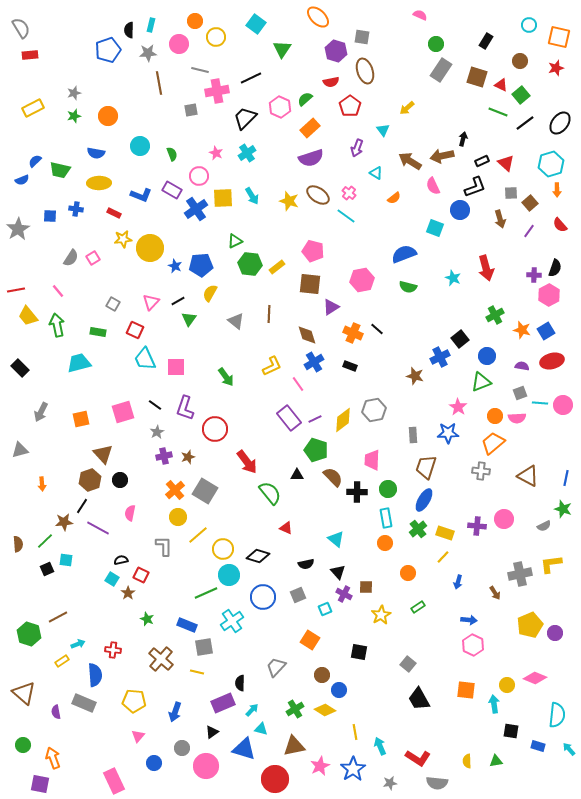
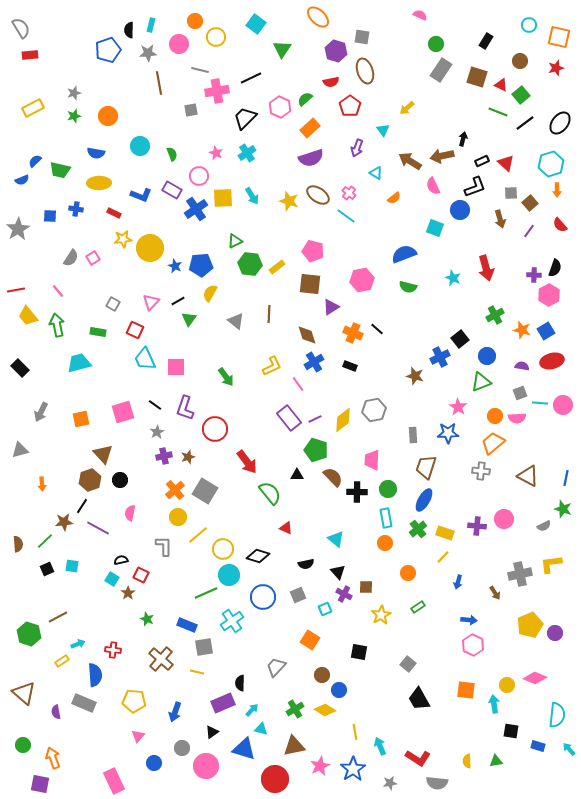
cyan square at (66, 560): moved 6 px right, 6 px down
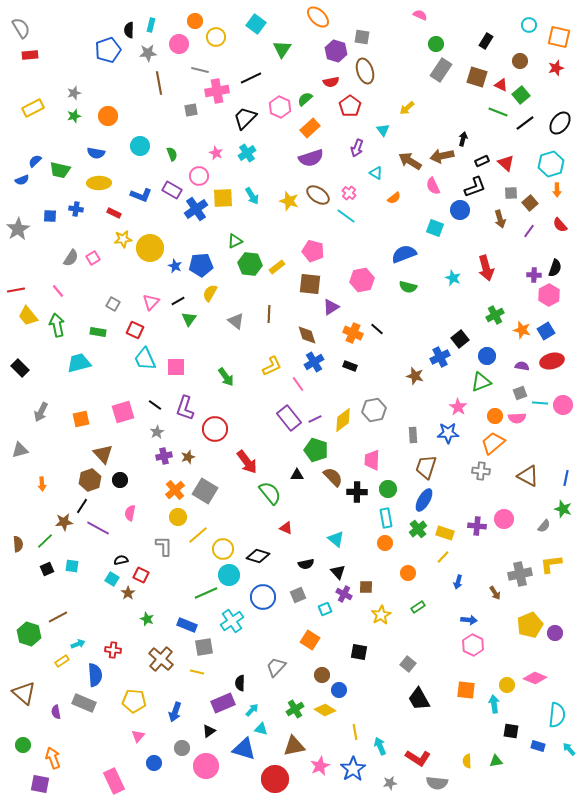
gray semicircle at (544, 526): rotated 24 degrees counterclockwise
black triangle at (212, 732): moved 3 px left, 1 px up
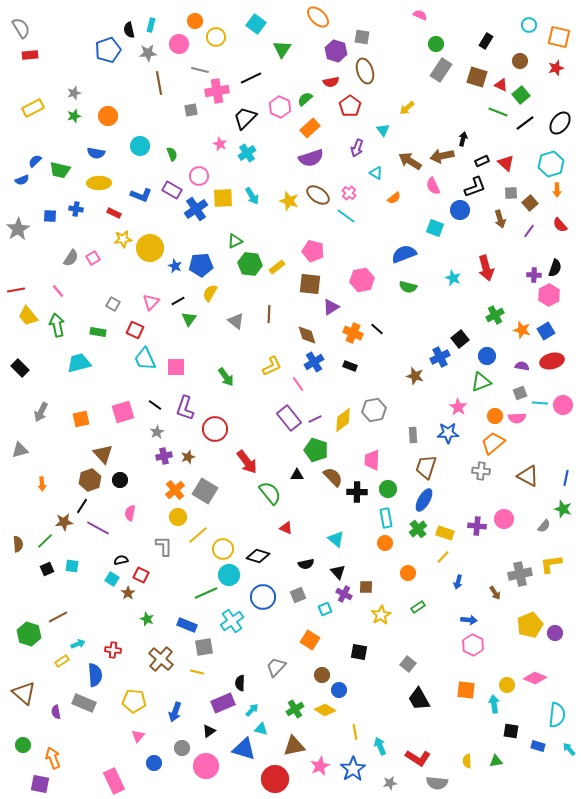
black semicircle at (129, 30): rotated 14 degrees counterclockwise
pink star at (216, 153): moved 4 px right, 9 px up
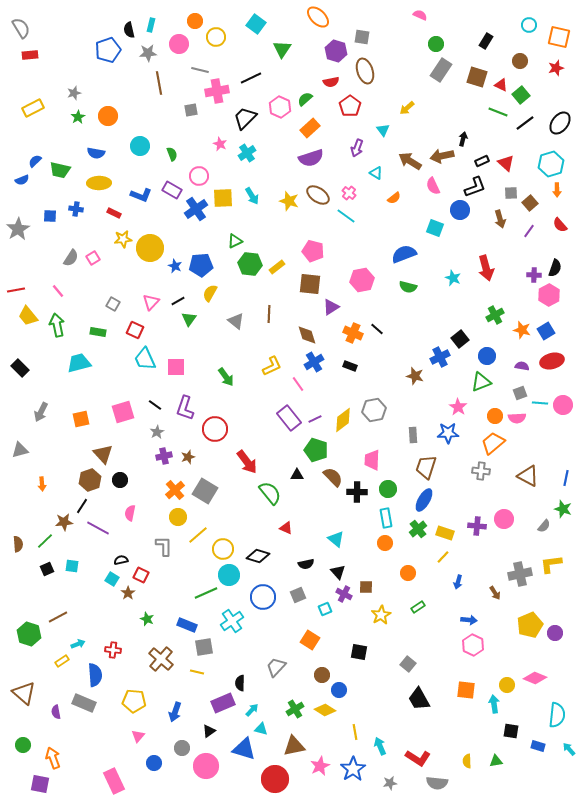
green star at (74, 116): moved 4 px right, 1 px down; rotated 16 degrees counterclockwise
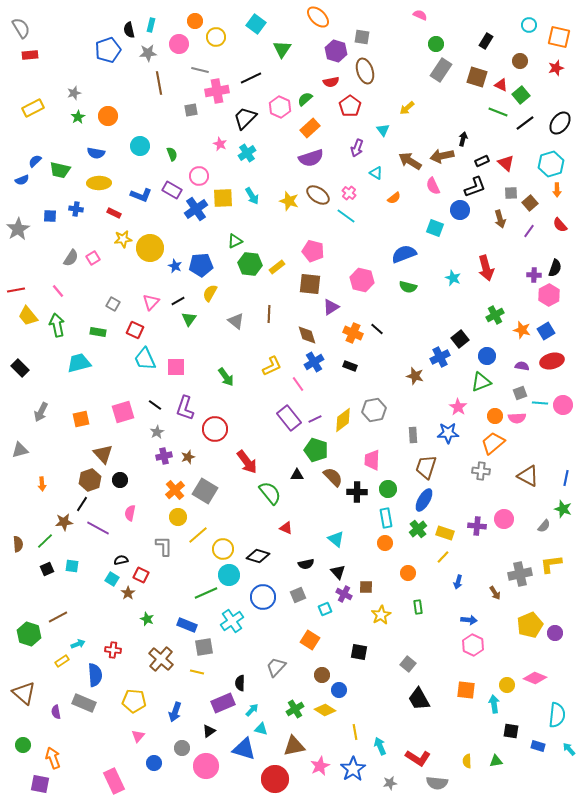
pink hexagon at (362, 280): rotated 25 degrees clockwise
black line at (82, 506): moved 2 px up
green rectangle at (418, 607): rotated 64 degrees counterclockwise
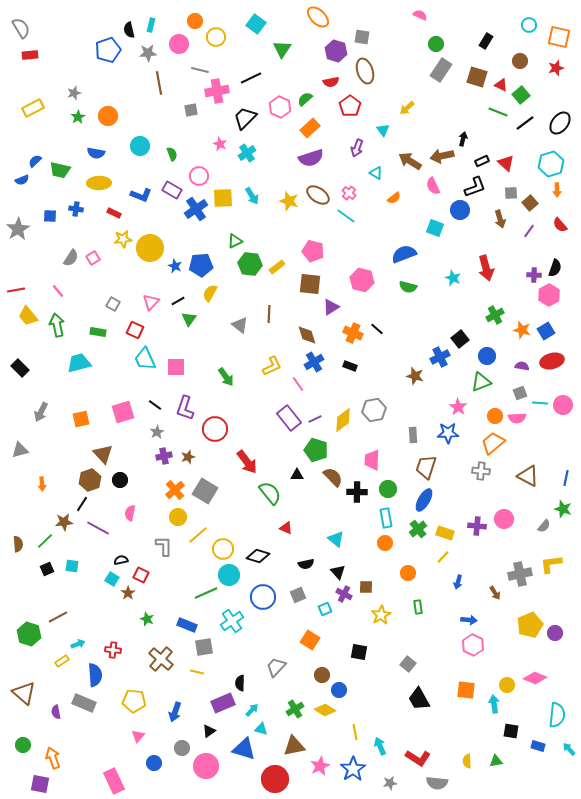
gray triangle at (236, 321): moved 4 px right, 4 px down
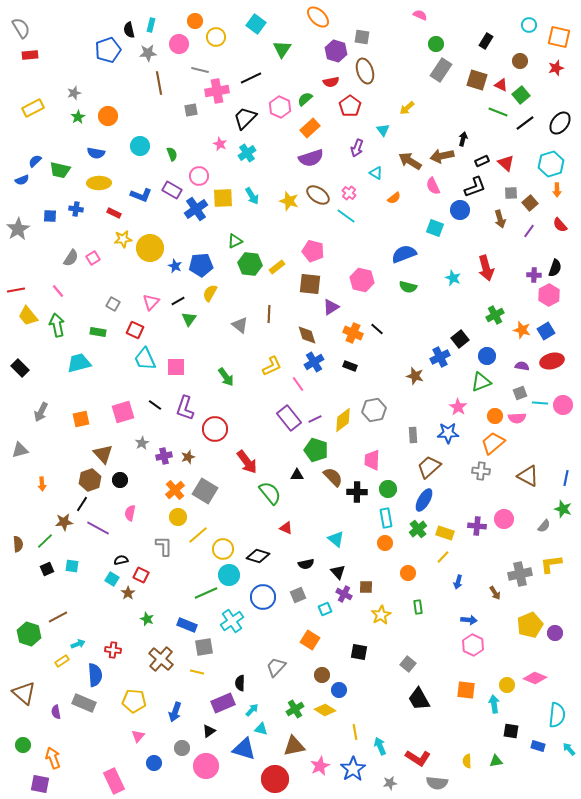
brown square at (477, 77): moved 3 px down
gray star at (157, 432): moved 15 px left, 11 px down
brown trapezoid at (426, 467): moved 3 px right; rotated 30 degrees clockwise
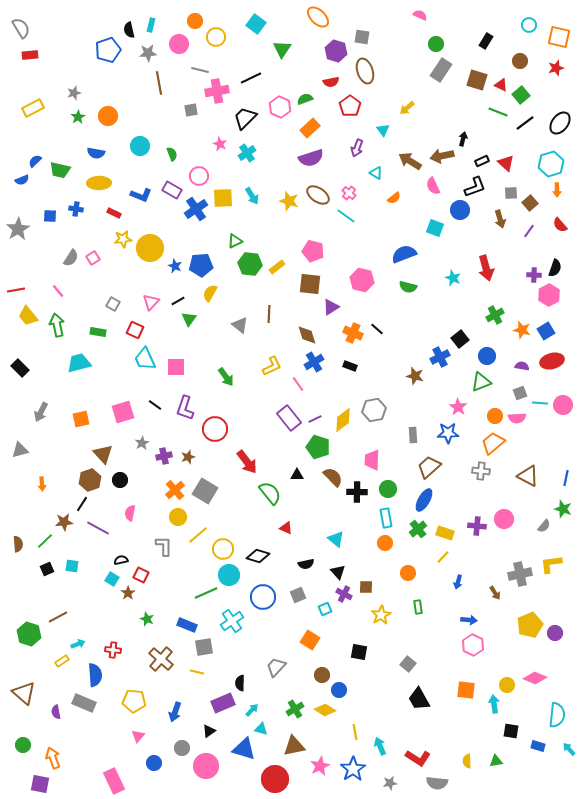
green semicircle at (305, 99): rotated 21 degrees clockwise
green pentagon at (316, 450): moved 2 px right, 3 px up
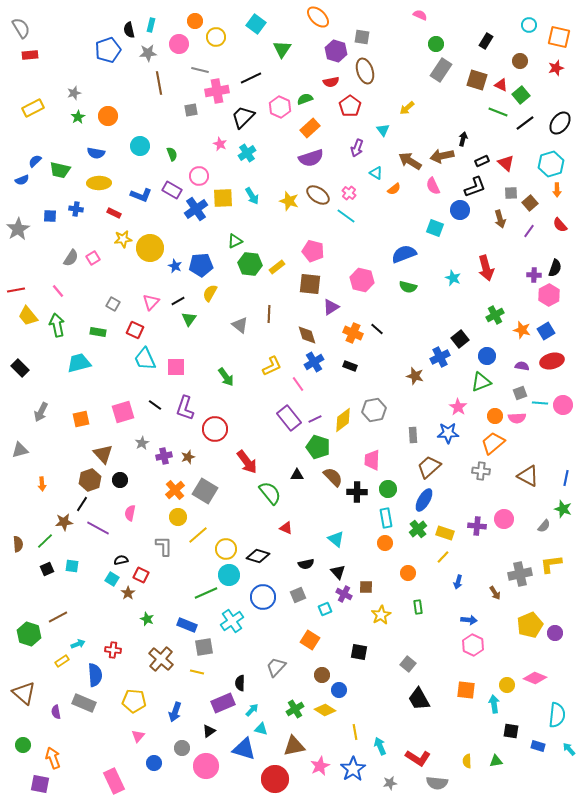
black trapezoid at (245, 118): moved 2 px left, 1 px up
orange semicircle at (394, 198): moved 9 px up
yellow circle at (223, 549): moved 3 px right
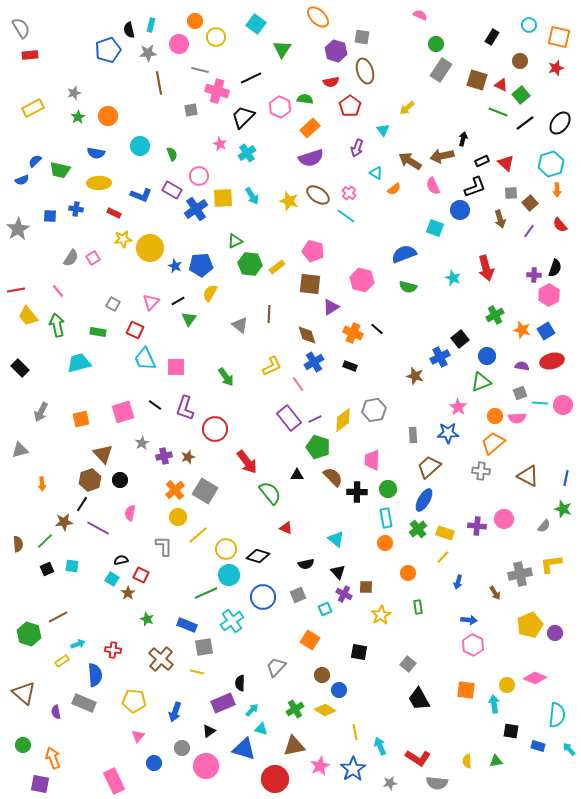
black rectangle at (486, 41): moved 6 px right, 4 px up
pink cross at (217, 91): rotated 25 degrees clockwise
green semicircle at (305, 99): rotated 28 degrees clockwise
